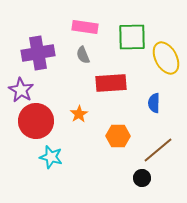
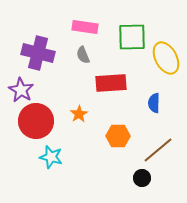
purple cross: rotated 24 degrees clockwise
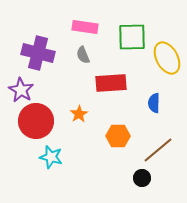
yellow ellipse: moved 1 px right
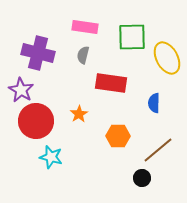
gray semicircle: rotated 36 degrees clockwise
red rectangle: rotated 12 degrees clockwise
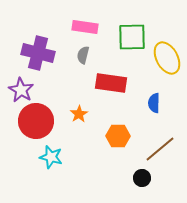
brown line: moved 2 px right, 1 px up
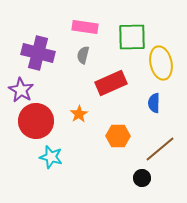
yellow ellipse: moved 6 px left, 5 px down; rotated 16 degrees clockwise
red rectangle: rotated 32 degrees counterclockwise
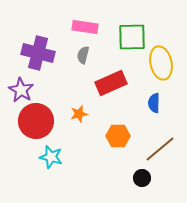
orange star: rotated 18 degrees clockwise
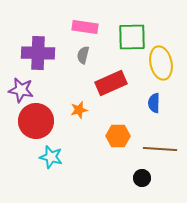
purple cross: rotated 12 degrees counterclockwise
purple star: rotated 20 degrees counterclockwise
orange star: moved 4 px up
brown line: rotated 44 degrees clockwise
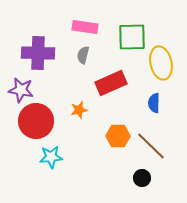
brown line: moved 9 px left, 3 px up; rotated 40 degrees clockwise
cyan star: rotated 20 degrees counterclockwise
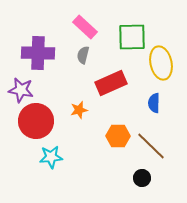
pink rectangle: rotated 35 degrees clockwise
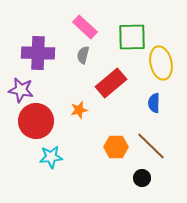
red rectangle: rotated 16 degrees counterclockwise
orange hexagon: moved 2 px left, 11 px down
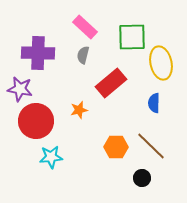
purple star: moved 1 px left, 1 px up
